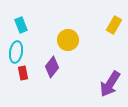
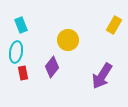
purple arrow: moved 8 px left, 8 px up
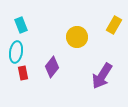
yellow circle: moved 9 px right, 3 px up
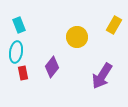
cyan rectangle: moved 2 px left
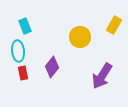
cyan rectangle: moved 6 px right, 1 px down
yellow circle: moved 3 px right
cyan ellipse: moved 2 px right, 1 px up; rotated 15 degrees counterclockwise
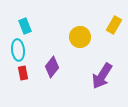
cyan ellipse: moved 1 px up
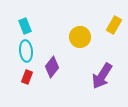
cyan ellipse: moved 8 px right, 1 px down
red rectangle: moved 4 px right, 4 px down; rotated 32 degrees clockwise
